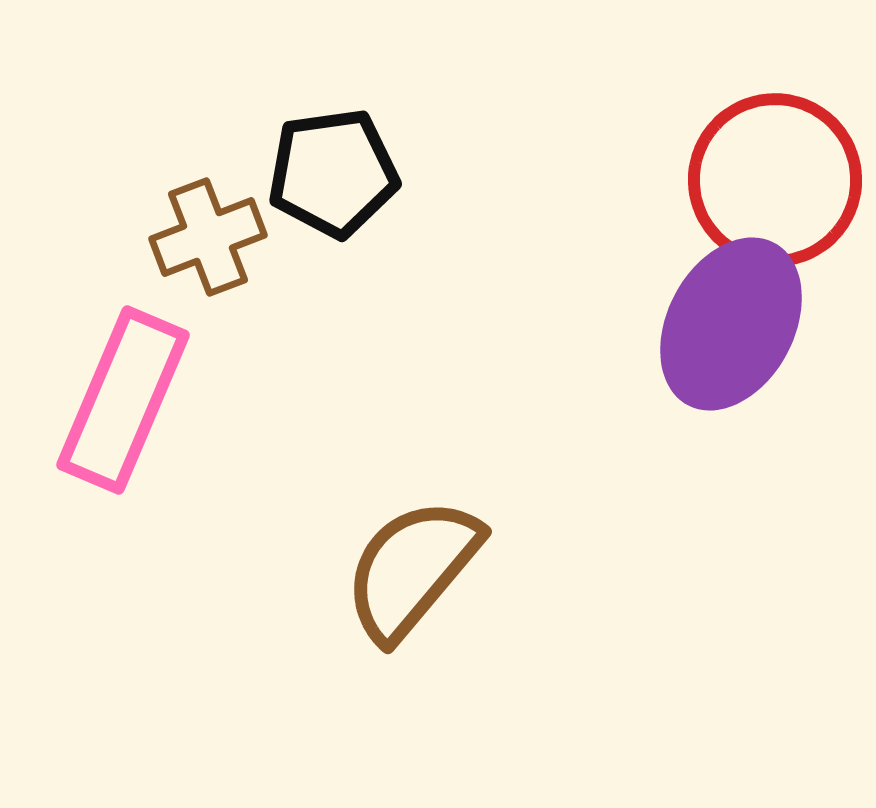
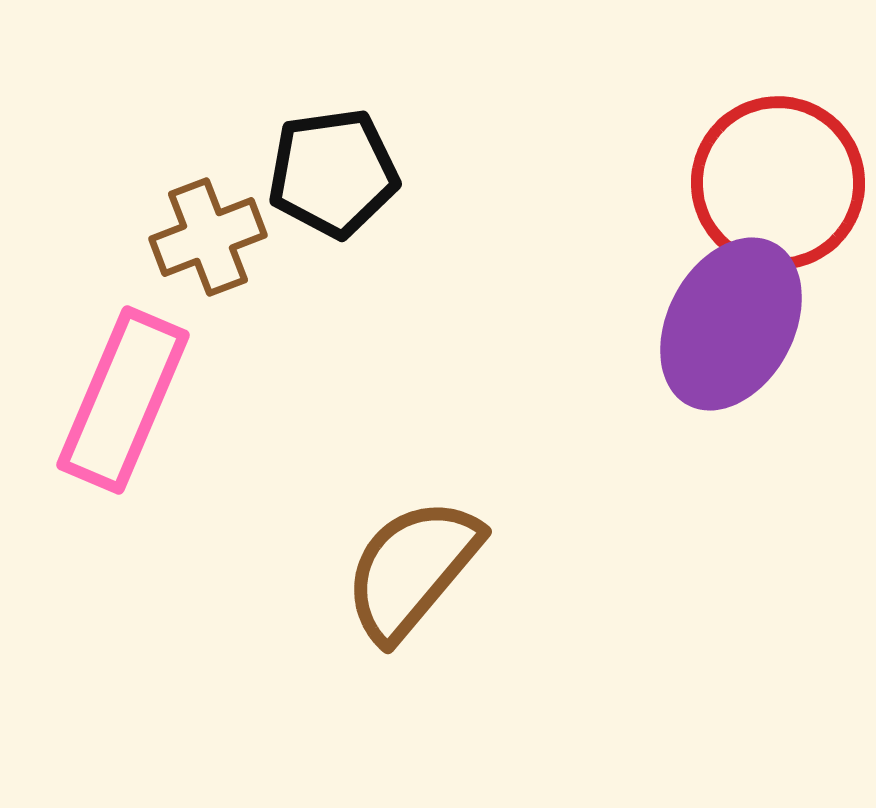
red circle: moved 3 px right, 3 px down
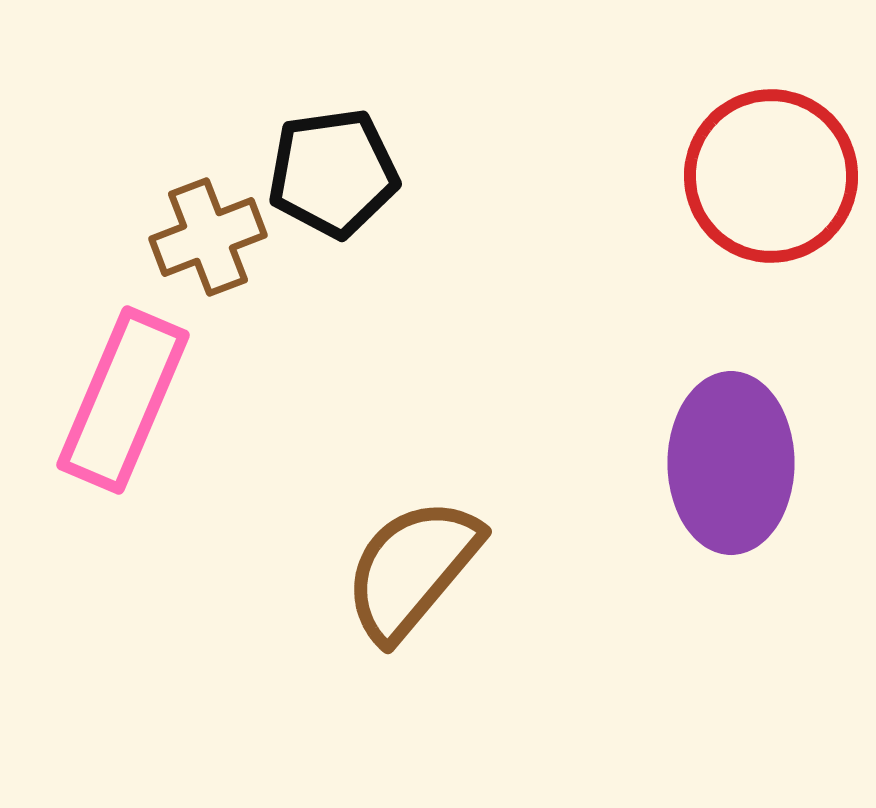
red circle: moved 7 px left, 7 px up
purple ellipse: moved 139 px down; rotated 28 degrees counterclockwise
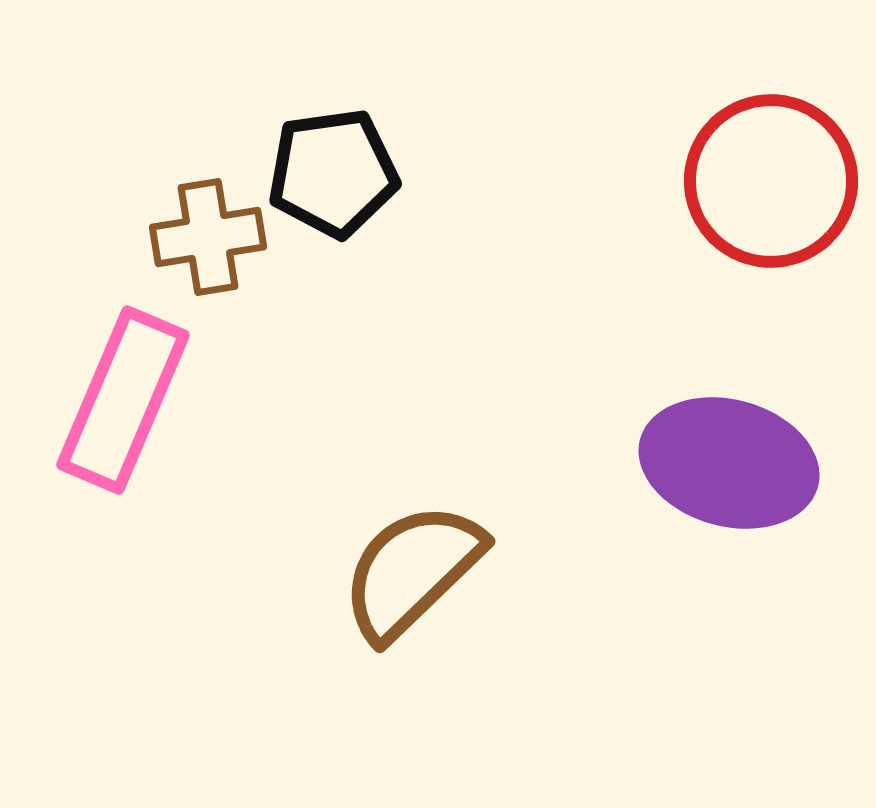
red circle: moved 5 px down
brown cross: rotated 12 degrees clockwise
purple ellipse: moved 2 px left; rotated 75 degrees counterclockwise
brown semicircle: moved 2 px down; rotated 6 degrees clockwise
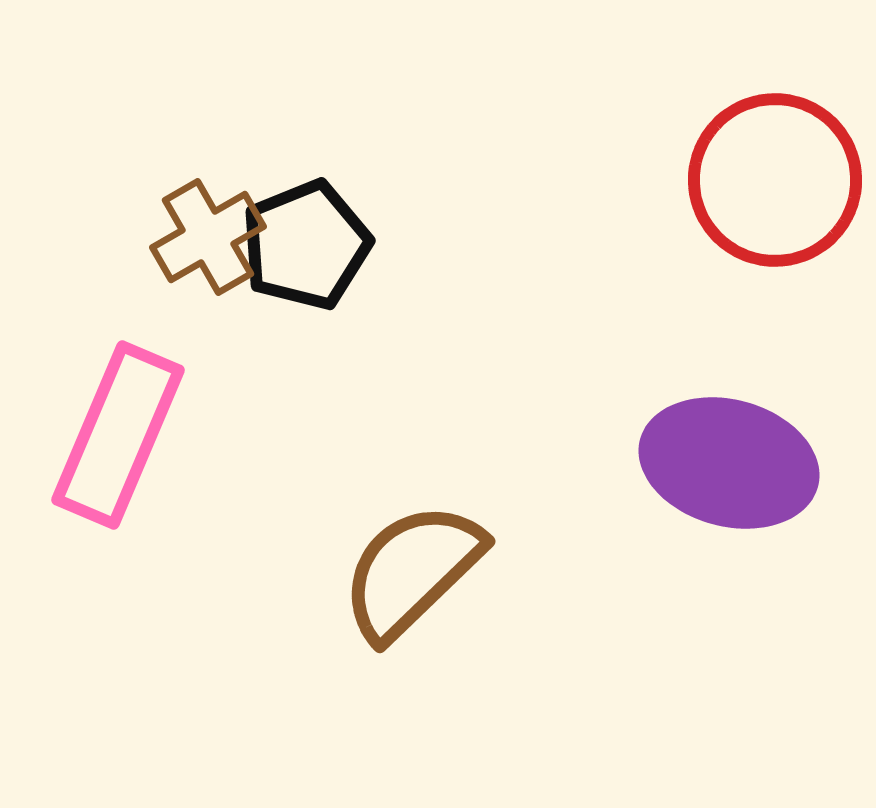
black pentagon: moved 27 px left, 72 px down; rotated 14 degrees counterclockwise
red circle: moved 4 px right, 1 px up
brown cross: rotated 21 degrees counterclockwise
pink rectangle: moved 5 px left, 35 px down
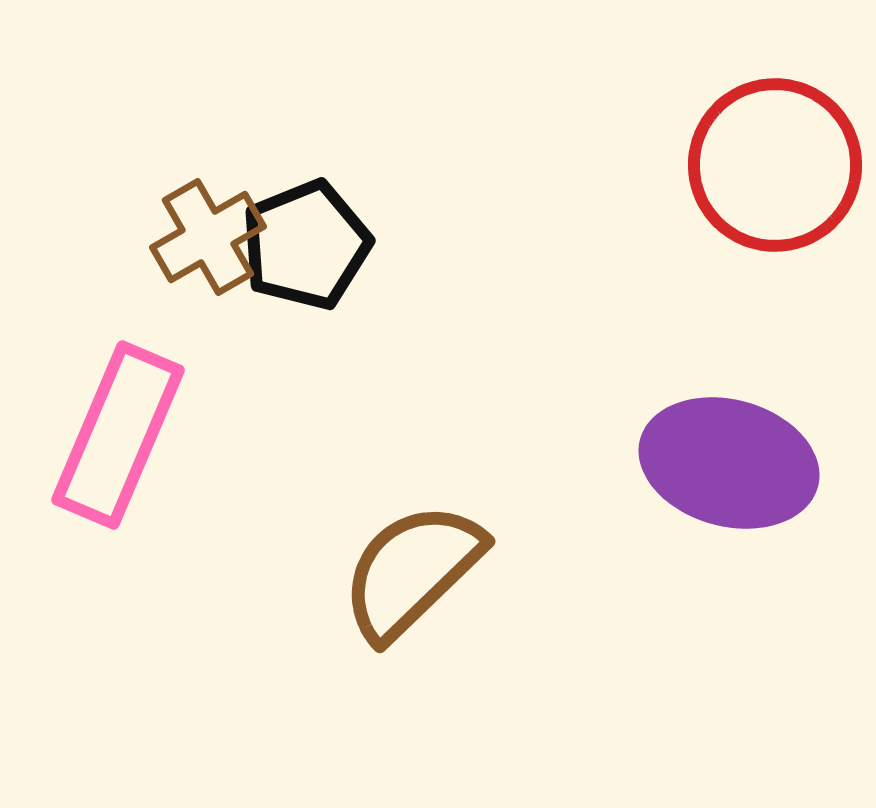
red circle: moved 15 px up
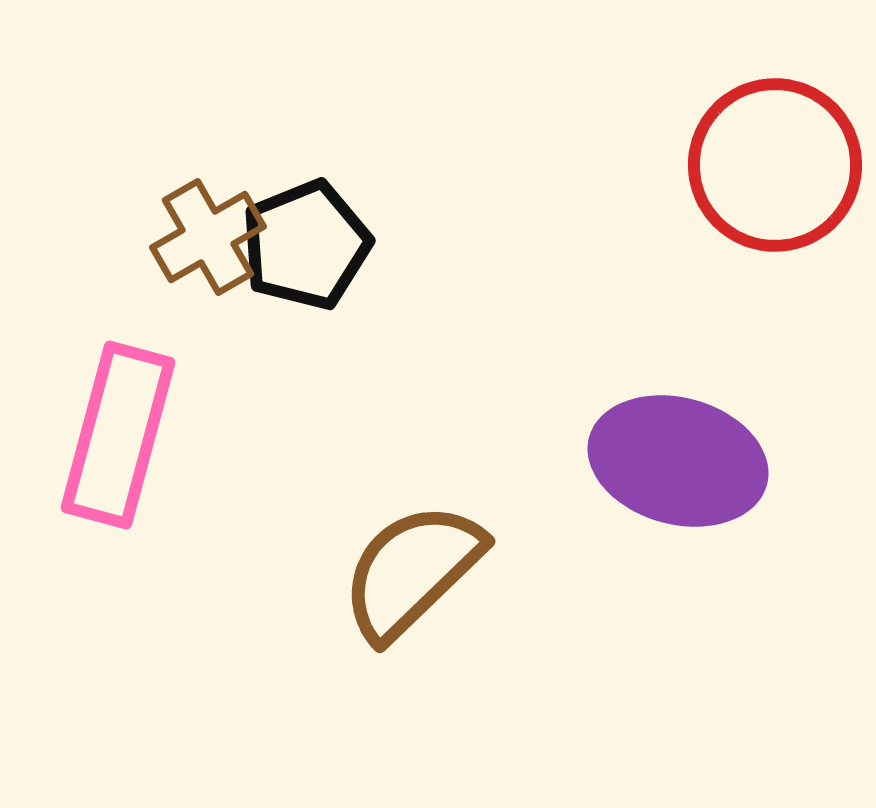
pink rectangle: rotated 8 degrees counterclockwise
purple ellipse: moved 51 px left, 2 px up
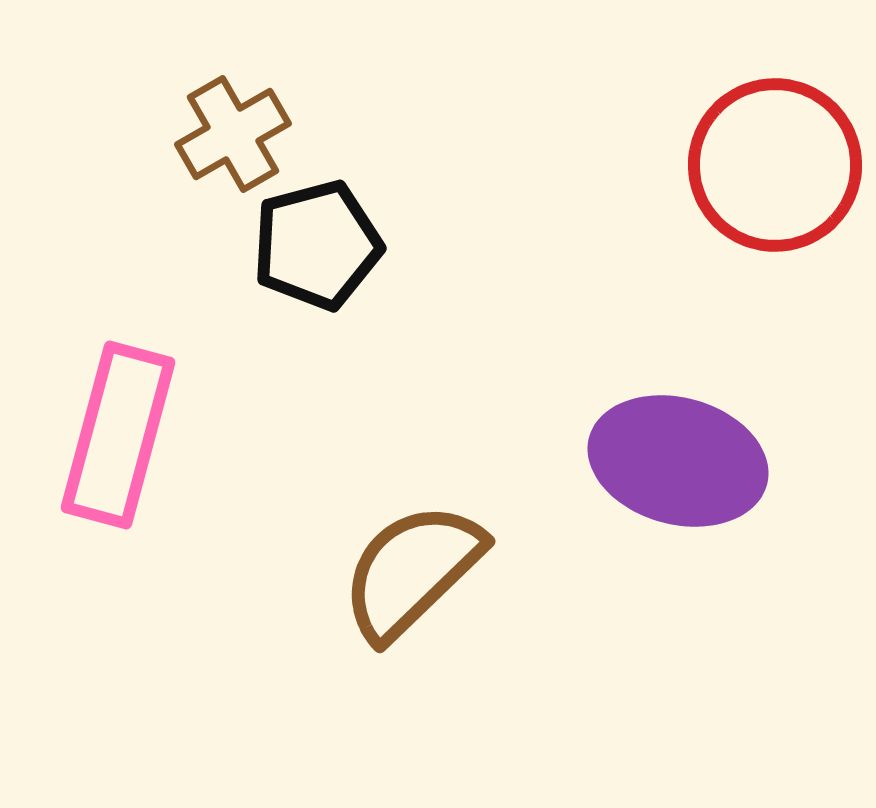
brown cross: moved 25 px right, 103 px up
black pentagon: moved 11 px right; rotated 7 degrees clockwise
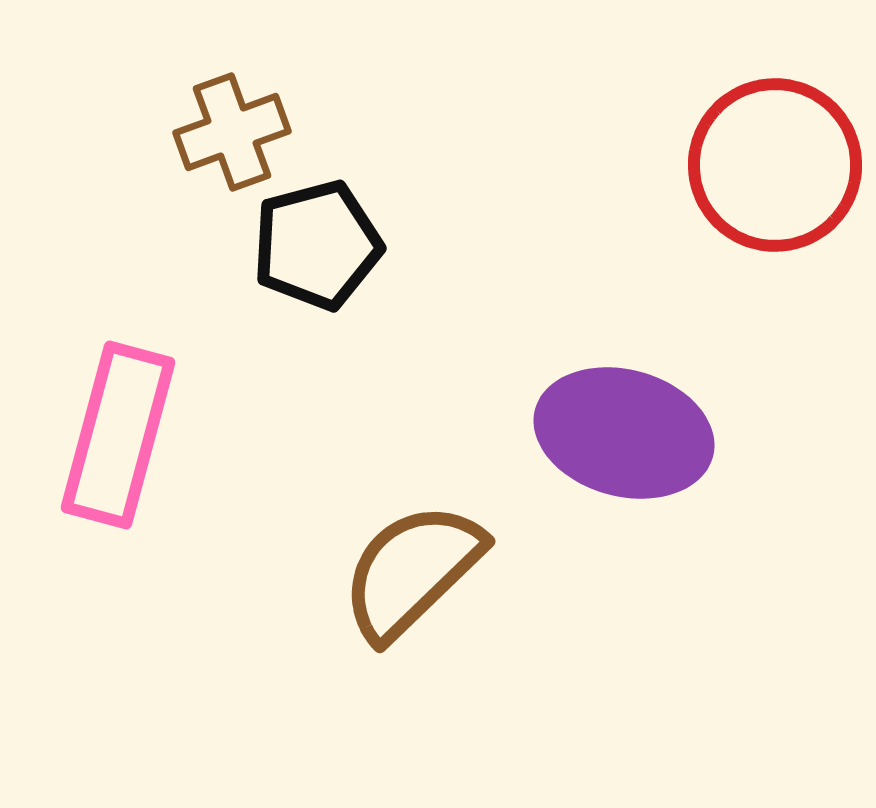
brown cross: moved 1 px left, 2 px up; rotated 10 degrees clockwise
purple ellipse: moved 54 px left, 28 px up
